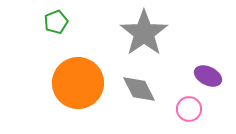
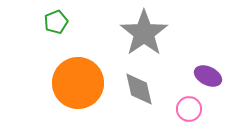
gray diamond: rotated 15 degrees clockwise
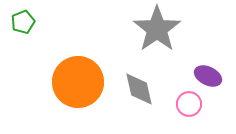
green pentagon: moved 33 px left
gray star: moved 13 px right, 4 px up
orange circle: moved 1 px up
pink circle: moved 5 px up
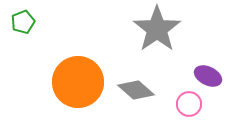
gray diamond: moved 3 px left, 1 px down; rotated 36 degrees counterclockwise
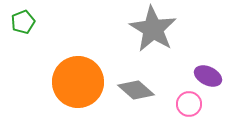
gray star: moved 4 px left; rotated 6 degrees counterclockwise
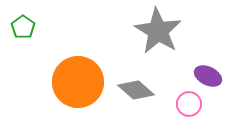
green pentagon: moved 5 px down; rotated 15 degrees counterclockwise
gray star: moved 5 px right, 2 px down
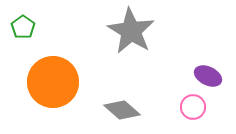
gray star: moved 27 px left
orange circle: moved 25 px left
gray diamond: moved 14 px left, 20 px down
pink circle: moved 4 px right, 3 px down
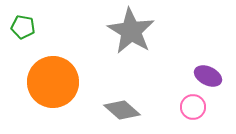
green pentagon: rotated 25 degrees counterclockwise
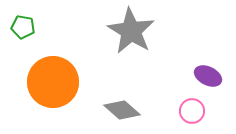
pink circle: moved 1 px left, 4 px down
